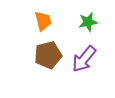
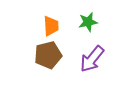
orange trapezoid: moved 8 px right, 5 px down; rotated 10 degrees clockwise
purple arrow: moved 8 px right
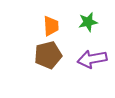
purple arrow: rotated 40 degrees clockwise
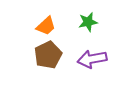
orange trapezoid: moved 5 px left; rotated 50 degrees clockwise
brown pentagon: rotated 12 degrees counterclockwise
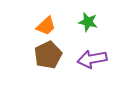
green star: rotated 24 degrees clockwise
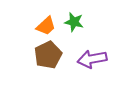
green star: moved 14 px left
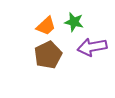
purple arrow: moved 12 px up
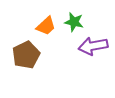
purple arrow: moved 1 px right, 1 px up
brown pentagon: moved 22 px left
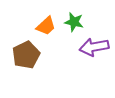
purple arrow: moved 1 px right, 1 px down
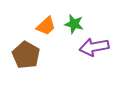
green star: moved 2 px down
brown pentagon: rotated 16 degrees counterclockwise
